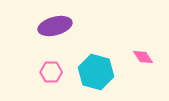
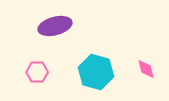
pink diamond: moved 3 px right, 12 px down; rotated 20 degrees clockwise
pink hexagon: moved 14 px left
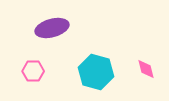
purple ellipse: moved 3 px left, 2 px down
pink hexagon: moved 4 px left, 1 px up
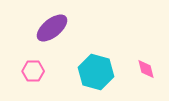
purple ellipse: rotated 24 degrees counterclockwise
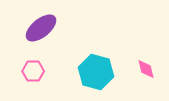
purple ellipse: moved 11 px left
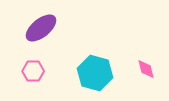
cyan hexagon: moved 1 px left, 1 px down
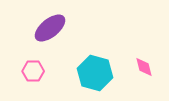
purple ellipse: moved 9 px right
pink diamond: moved 2 px left, 2 px up
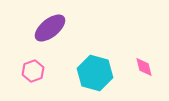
pink hexagon: rotated 20 degrees counterclockwise
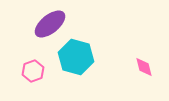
purple ellipse: moved 4 px up
cyan hexagon: moved 19 px left, 16 px up
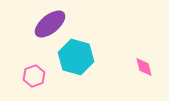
pink hexagon: moved 1 px right, 5 px down
